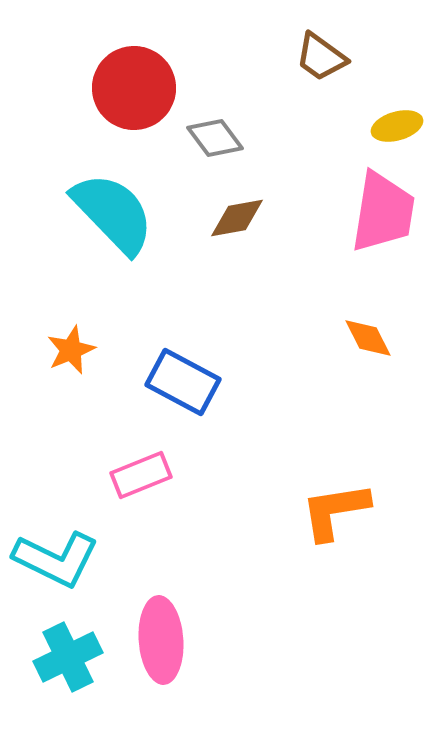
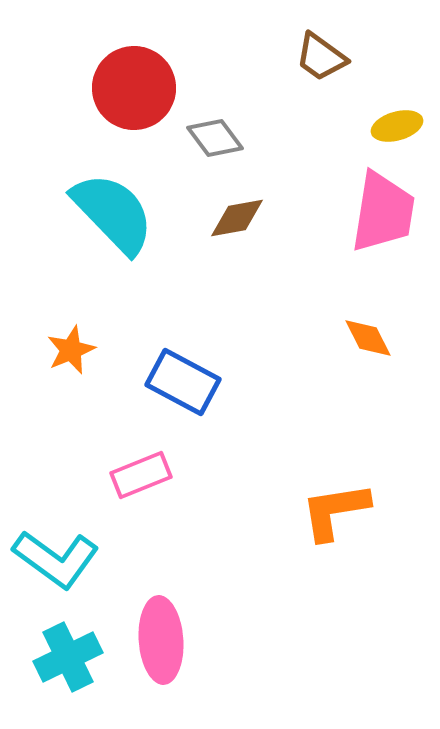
cyan L-shape: rotated 10 degrees clockwise
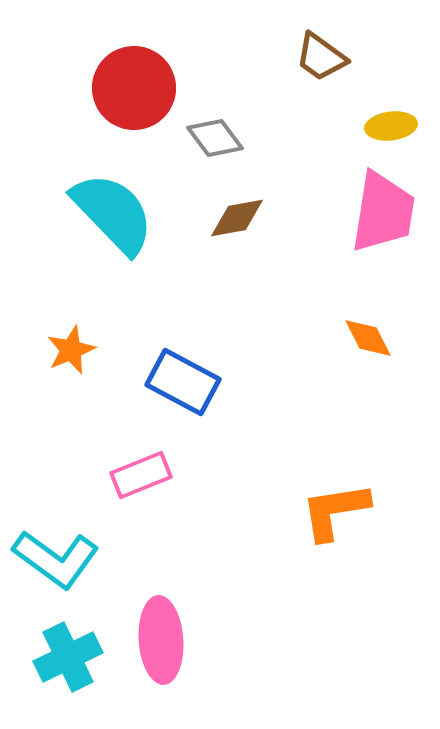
yellow ellipse: moved 6 px left; rotated 9 degrees clockwise
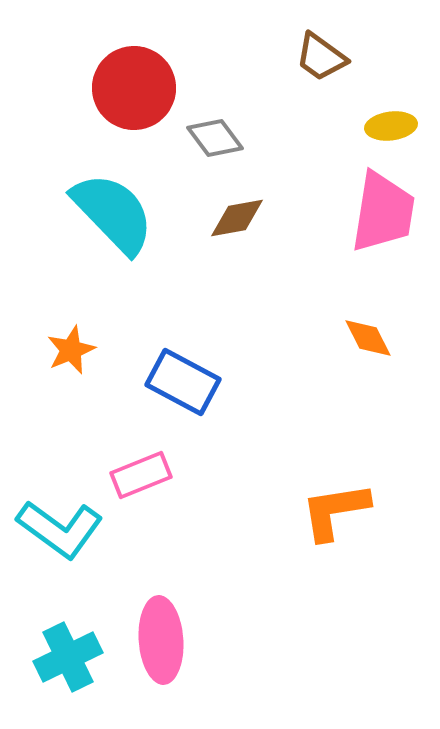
cyan L-shape: moved 4 px right, 30 px up
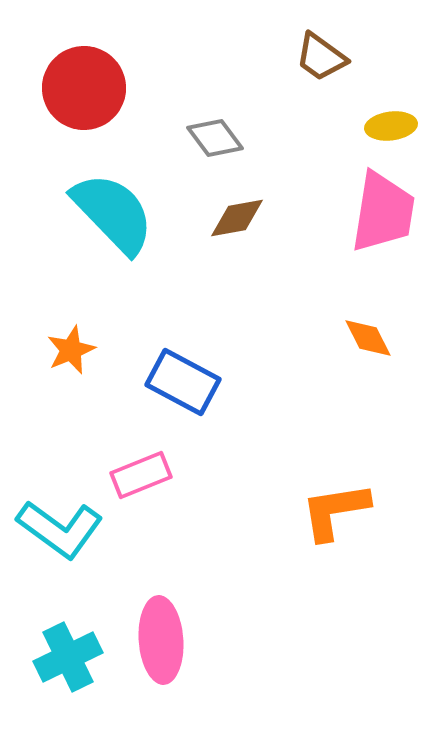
red circle: moved 50 px left
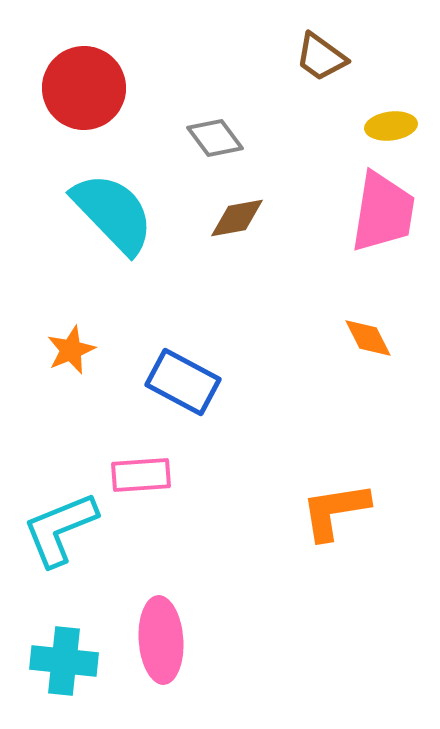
pink rectangle: rotated 18 degrees clockwise
cyan L-shape: rotated 122 degrees clockwise
cyan cross: moved 4 px left, 4 px down; rotated 32 degrees clockwise
